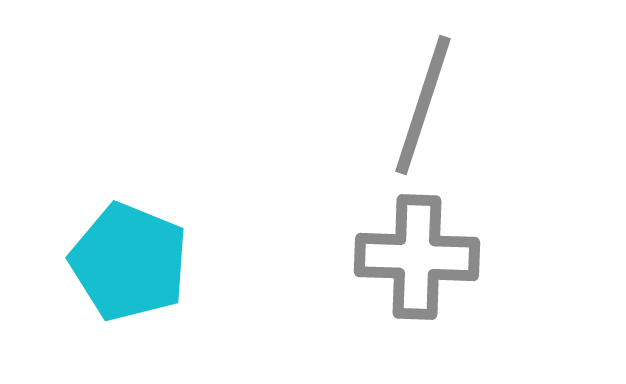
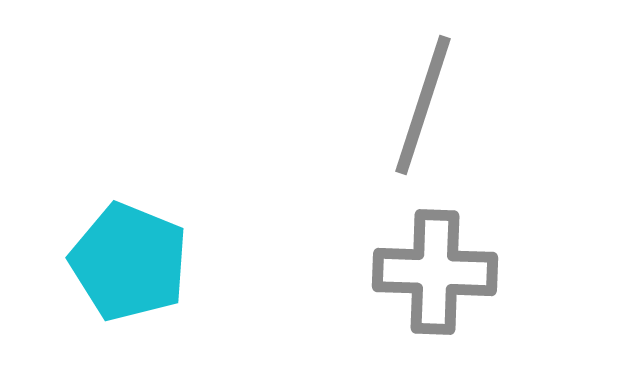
gray cross: moved 18 px right, 15 px down
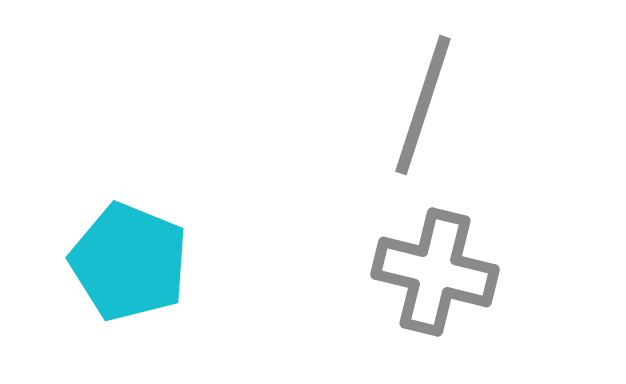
gray cross: rotated 12 degrees clockwise
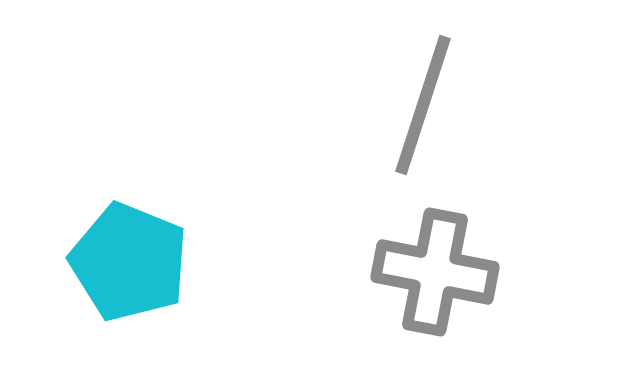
gray cross: rotated 3 degrees counterclockwise
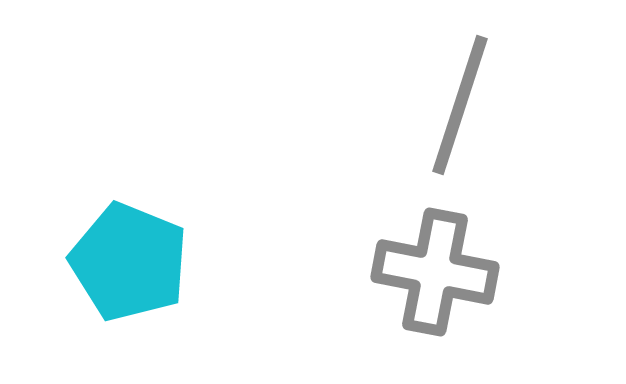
gray line: moved 37 px right
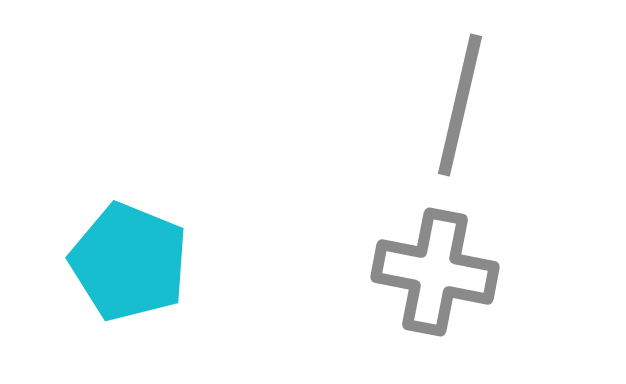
gray line: rotated 5 degrees counterclockwise
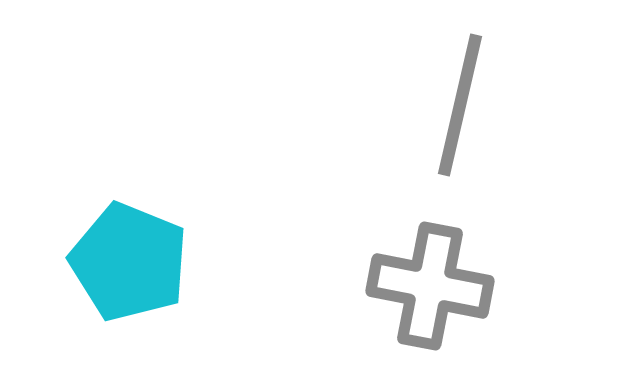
gray cross: moved 5 px left, 14 px down
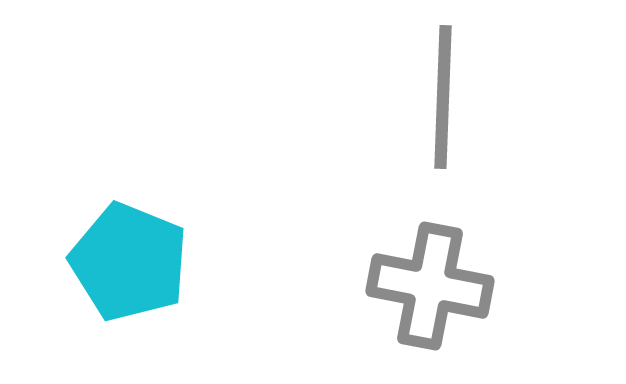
gray line: moved 17 px left, 8 px up; rotated 11 degrees counterclockwise
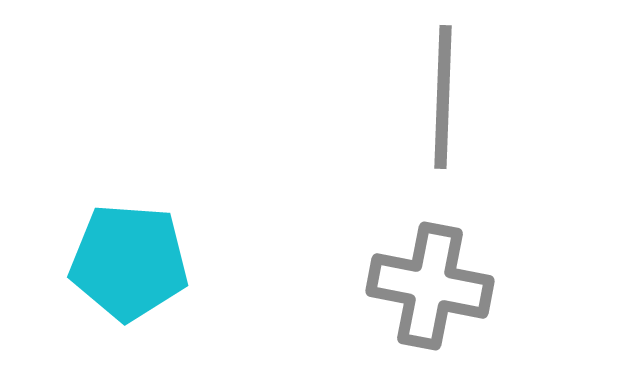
cyan pentagon: rotated 18 degrees counterclockwise
